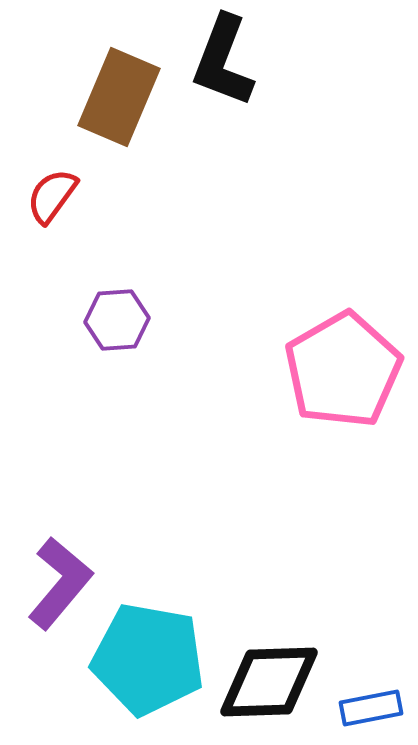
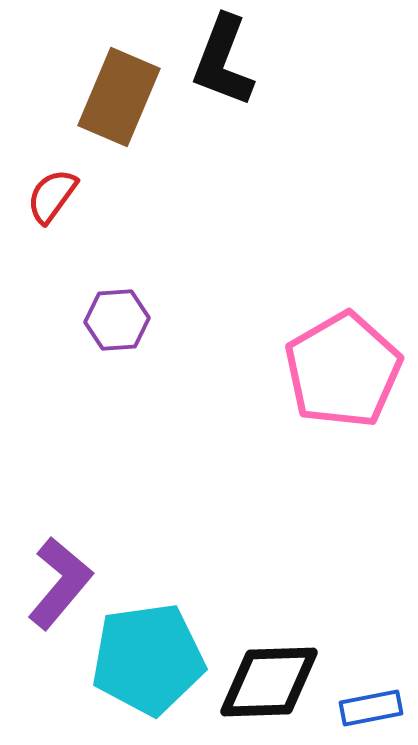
cyan pentagon: rotated 18 degrees counterclockwise
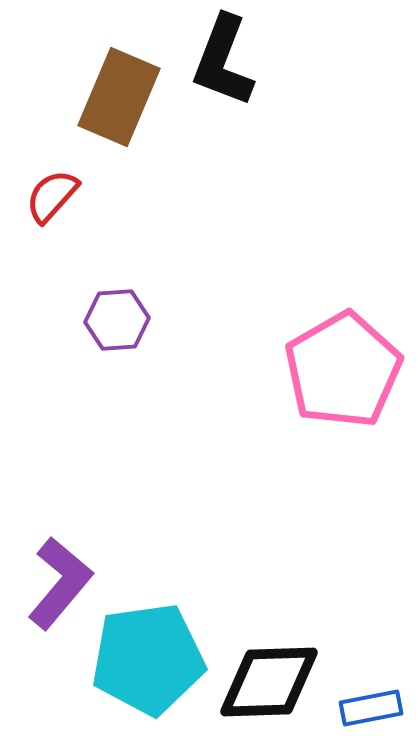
red semicircle: rotated 6 degrees clockwise
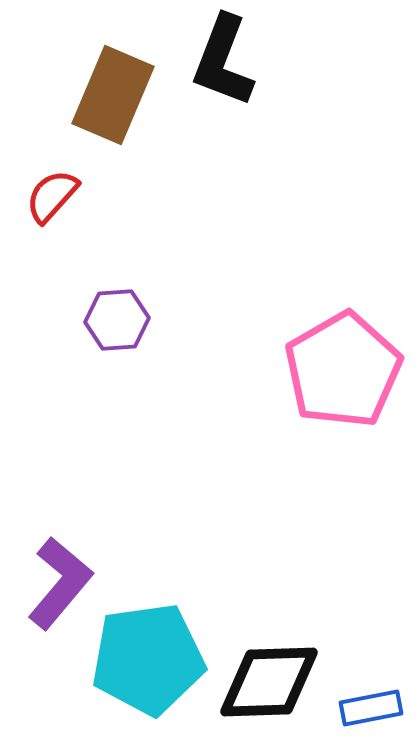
brown rectangle: moved 6 px left, 2 px up
